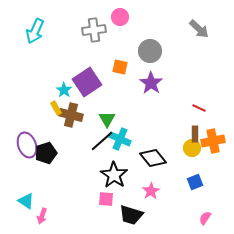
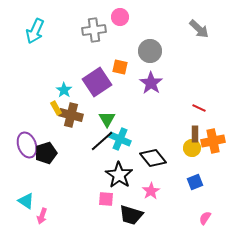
purple square: moved 10 px right
black star: moved 5 px right
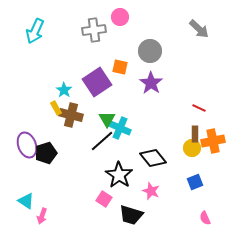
cyan cross: moved 11 px up
pink star: rotated 18 degrees counterclockwise
pink square: moved 2 px left; rotated 28 degrees clockwise
pink semicircle: rotated 56 degrees counterclockwise
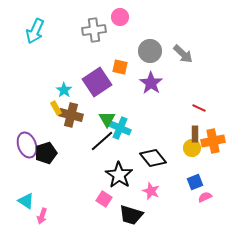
gray arrow: moved 16 px left, 25 px down
pink semicircle: moved 21 px up; rotated 88 degrees clockwise
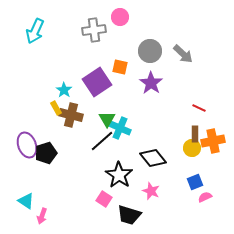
black trapezoid: moved 2 px left
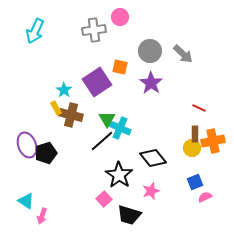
pink star: rotated 30 degrees clockwise
pink square: rotated 14 degrees clockwise
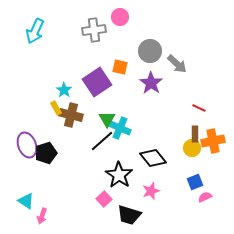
gray arrow: moved 6 px left, 10 px down
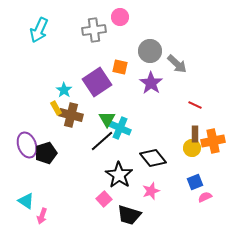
cyan arrow: moved 4 px right, 1 px up
red line: moved 4 px left, 3 px up
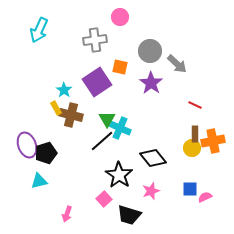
gray cross: moved 1 px right, 10 px down
blue square: moved 5 px left, 7 px down; rotated 21 degrees clockwise
cyan triangle: moved 13 px right, 20 px up; rotated 48 degrees counterclockwise
pink arrow: moved 25 px right, 2 px up
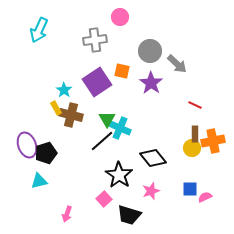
orange square: moved 2 px right, 4 px down
